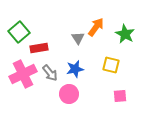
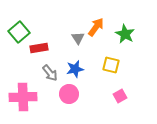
pink cross: moved 23 px down; rotated 24 degrees clockwise
pink square: rotated 24 degrees counterclockwise
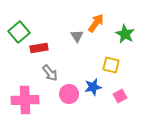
orange arrow: moved 4 px up
gray triangle: moved 1 px left, 2 px up
blue star: moved 18 px right, 18 px down
pink cross: moved 2 px right, 3 px down
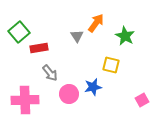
green star: moved 2 px down
pink square: moved 22 px right, 4 px down
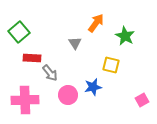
gray triangle: moved 2 px left, 7 px down
red rectangle: moved 7 px left, 10 px down; rotated 12 degrees clockwise
pink circle: moved 1 px left, 1 px down
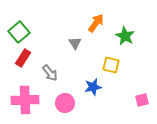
red rectangle: moved 9 px left; rotated 60 degrees counterclockwise
pink circle: moved 3 px left, 8 px down
pink square: rotated 16 degrees clockwise
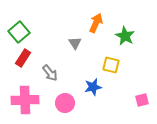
orange arrow: rotated 12 degrees counterclockwise
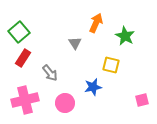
pink cross: rotated 12 degrees counterclockwise
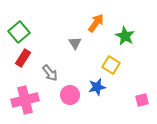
orange arrow: rotated 12 degrees clockwise
yellow square: rotated 18 degrees clockwise
blue star: moved 4 px right
pink circle: moved 5 px right, 8 px up
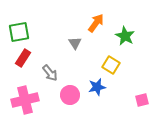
green square: rotated 30 degrees clockwise
